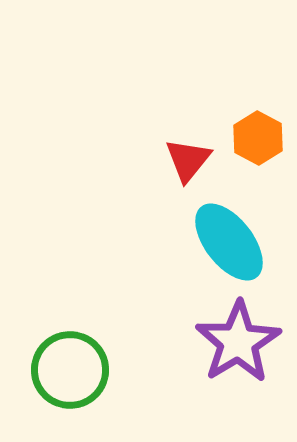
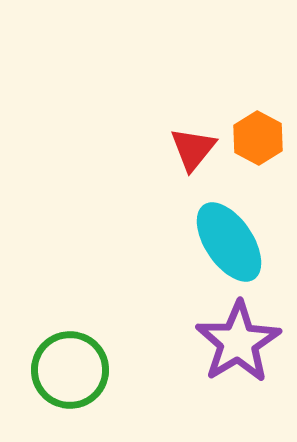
red triangle: moved 5 px right, 11 px up
cyan ellipse: rotated 4 degrees clockwise
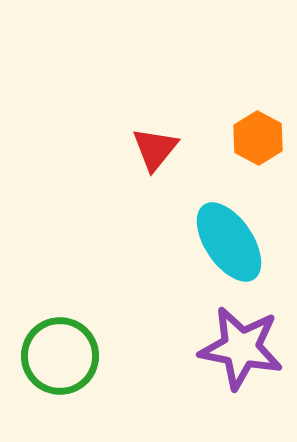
red triangle: moved 38 px left
purple star: moved 3 px right, 6 px down; rotated 30 degrees counterclockwise
green circle: moved 10 px left, 14 px up
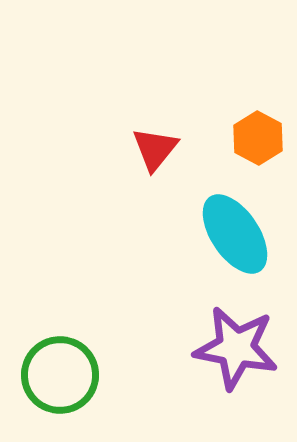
cyan ellipse: moved 6 px right, 8 px up
purple star: moved 5 px left
green circle: moved 19 px down
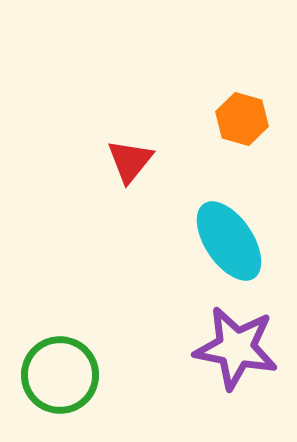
orange hexagon: moved 16 px left, 19 px up; rotated 12 degrees counterclockwise
red triangle: moved 25 px left, 12 px down
cyan ellipse: moved 6 px left, 7 px down
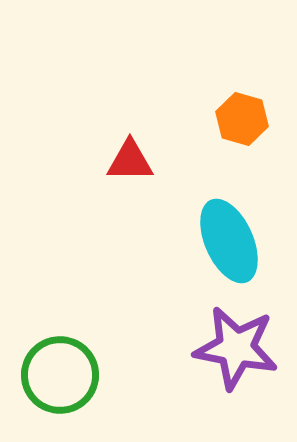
red triangle: rotated 51 degrees clockwise
cyan ellipse: rotated 10 degrees clockwise
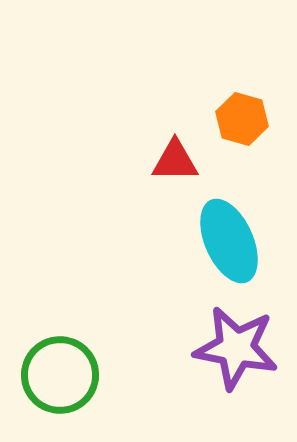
red triangle: moved 45 px right
